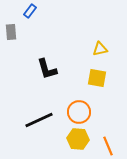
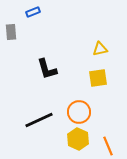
blue rectangle: moved 3 px right, 1 px down; rotated 32 degrees clockwise
yellow square: moved 1 px right; rotated 18 degrees counterclockwise
yellow hexagon: rotated 20 degrees clockwise
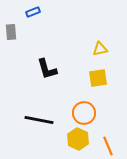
orange circle: moved 5 px right, 1 px down
black line: rotated 36 degrees clockwise
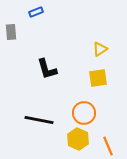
blue rectangle: moved 3 px right
yellow triangle: rotated 21 degrees counterclockwise
